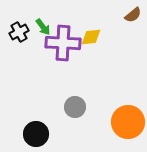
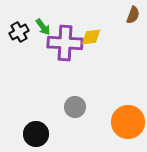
brown semicircle: rotated 30 degrees counterclockwise
purple cross: moved 2 px right
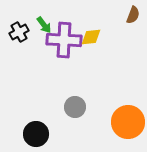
green arrow: moved 1 px right, 2 px up
purple cross: moved 1 px left, 3 px up
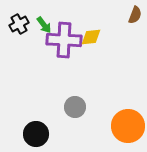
brown semicircle: moved 2 px right
black cross: moved 8 px up
orange circle: moved 4 px down
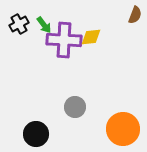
orange circle: moved 5 px left, 3 px down
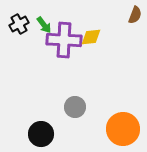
black circle: moved 5 px right
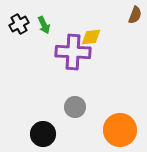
green arrow: rotated 12 degrees clockwise
purple cross: moved 9 px right, 12 px down
orange circle: moved 3 px left, 1 px down
black circle: moved 2 px right
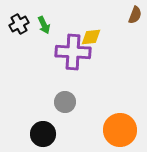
gray circle: moved 10 px left, 5 px up
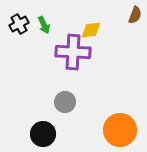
yellow diamond: moved 7 px up
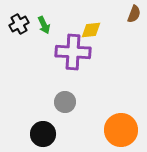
brown semicircle: moved 1 px left, 1 px up
orange circle: moved 1 px right
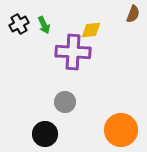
brown semicircle: moved 1 px left
black circle: moved 2 px right
